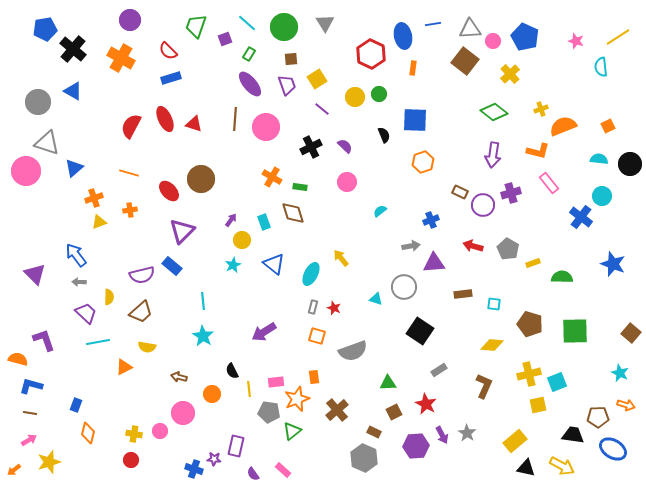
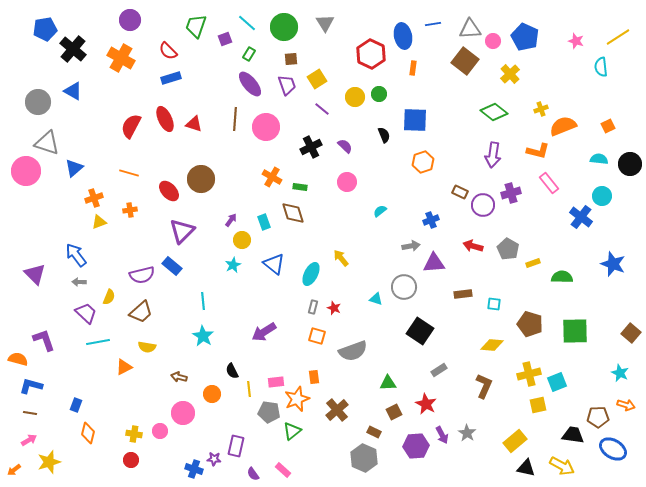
yellow semicircle at (109, 297): rotated 21 degrees clockwise
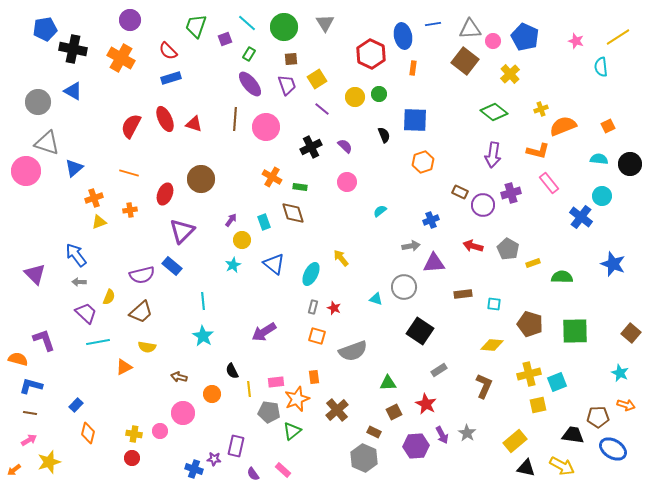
black cross at (73, 49): rotated 28 degrees counterclockwise
red ellipse at (169, 191): moved 4 px left, 3 px down; rotated 65 degrees clockwise
blue rectangle at (76, 405): rotated 24 degrees clockwise
red circle at (131, 460): moved 1 px right, 2 px up
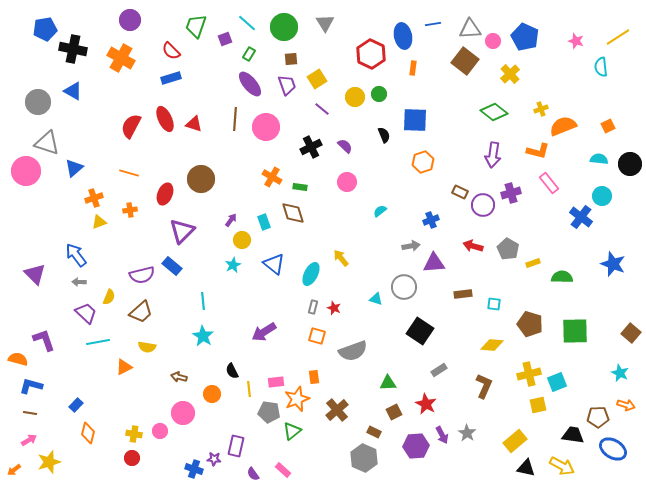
red semicircle at (168, 51): moved 3 px right
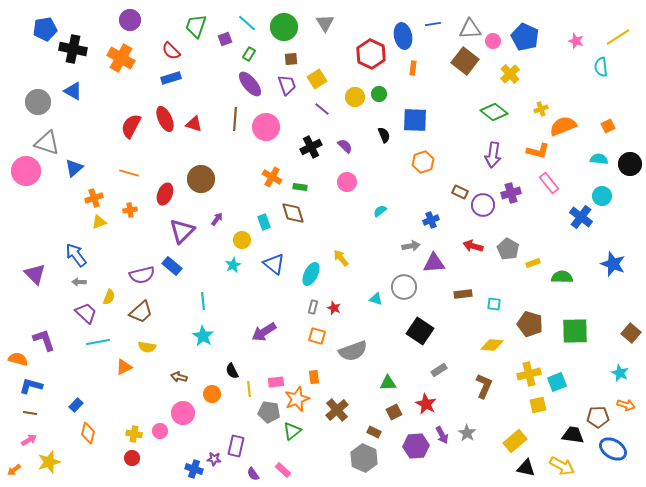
purple arrow at (231, 220): moved 14 px left, 1 px up
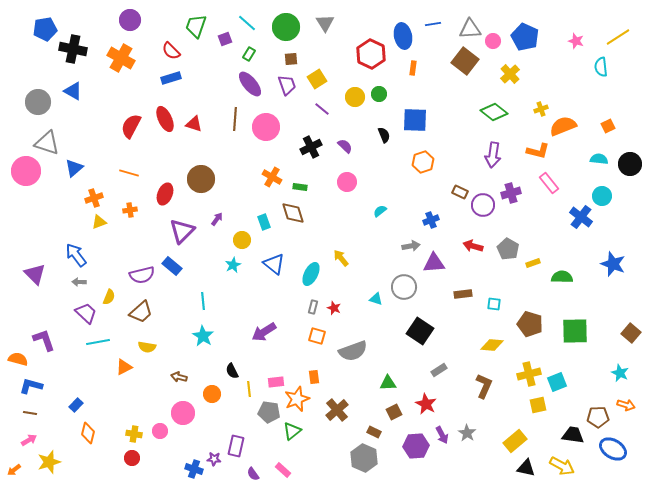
green circle at (284, 27): moved 2 px right
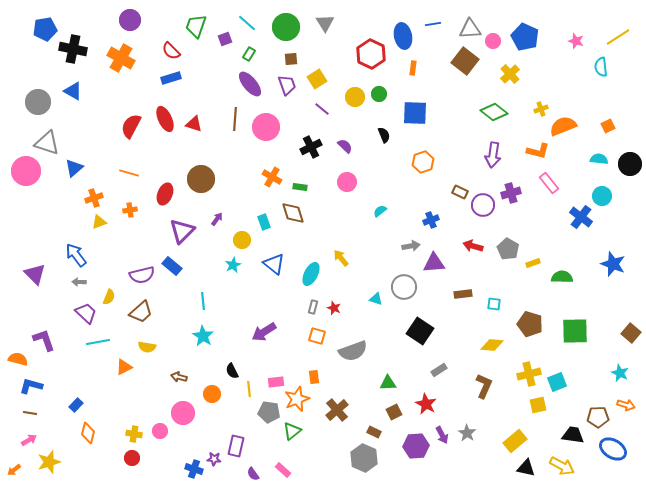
blue square at (415, 120): moved 7 px up
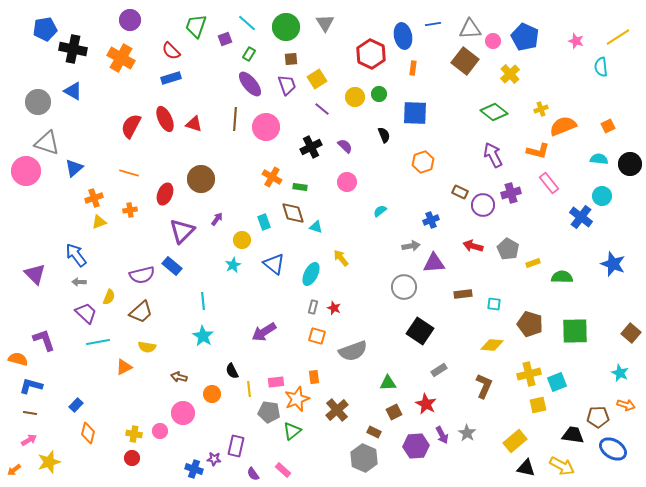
purple arrow at (493, 155): rotated 145 degrees clockwise
cyan triangle at (376, 299): moved 60 px left, 72 px up
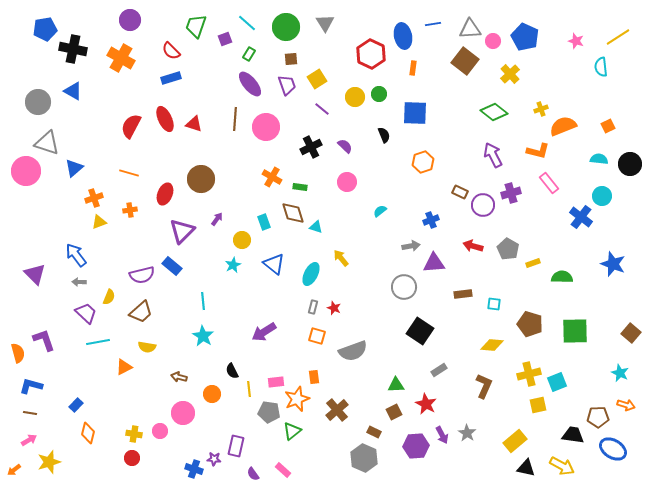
orange semicircle at (18, 359): moved 6 px up; rotated 60 degrees clockwise
green triangle at (388, 383): moved 8 px right, 2 px down
